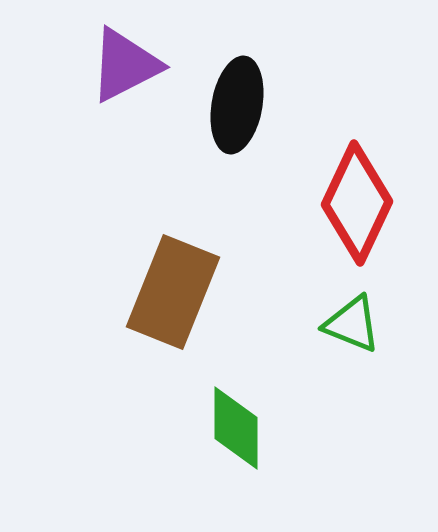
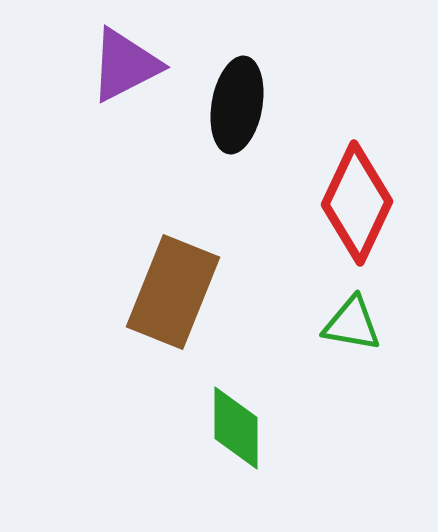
green triangle: rotated 12 degrees counterclockwise
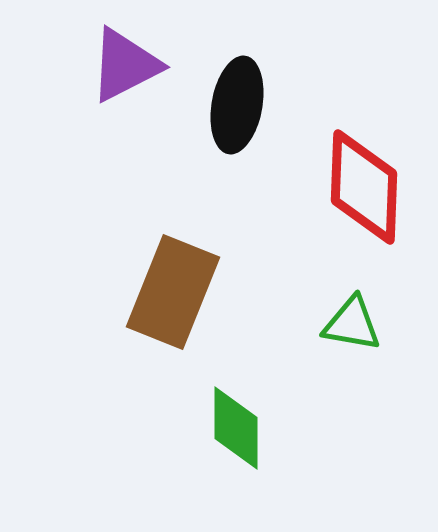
red diamond: moved 7 px right, 16 px up; rotated 23 degrees counterclockwise
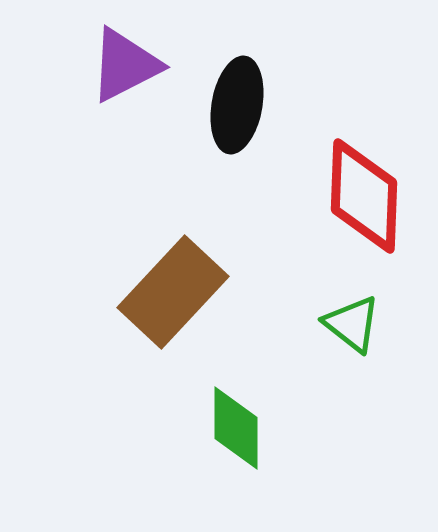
red diamond: moved 9 px down
brown rectangle: rotated 21 degrees clockwise
green triangle: rotated 28 degrees clockwise
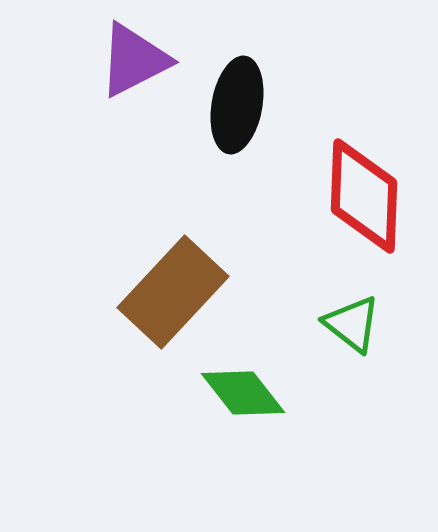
purple triangle: moved 9 px right, 5 px up
green diamond: moved 7 px right, 35 px up; rotated 38 degrees counterclockwise
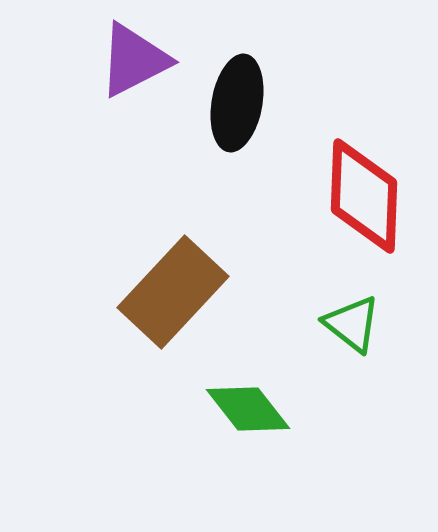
black ellipse: moved 2 px up
green diamond: moved 5 px right, 16 px down
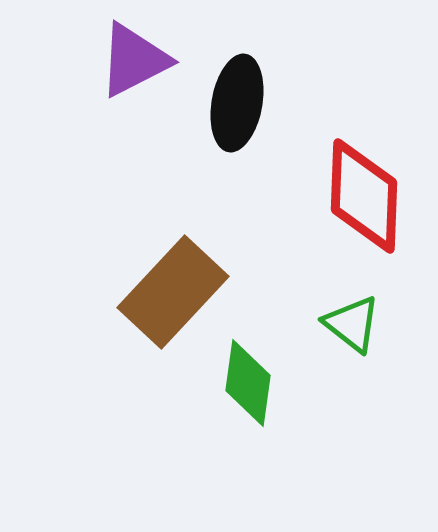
green diamond: moved 26 px up; rotated 46 degrees clockwise
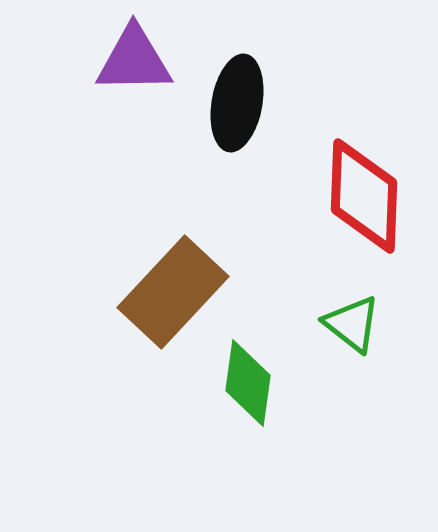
purple triangle: rotated 26 degrees clockwise
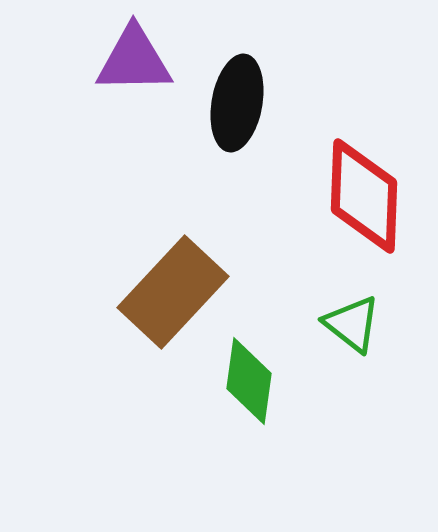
green diamond: moved 1 px right, 2 px up
